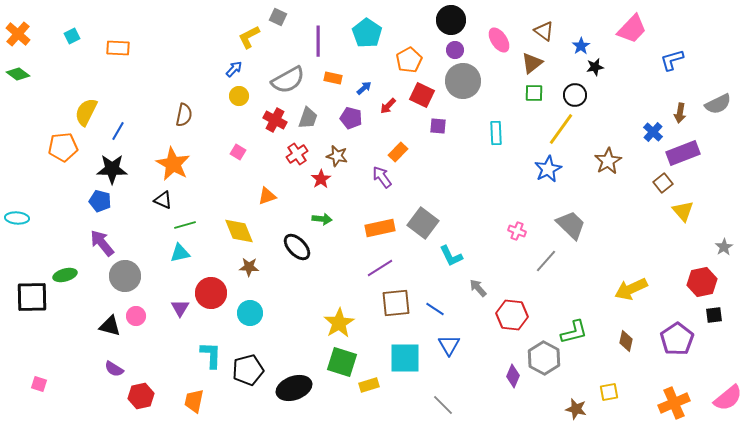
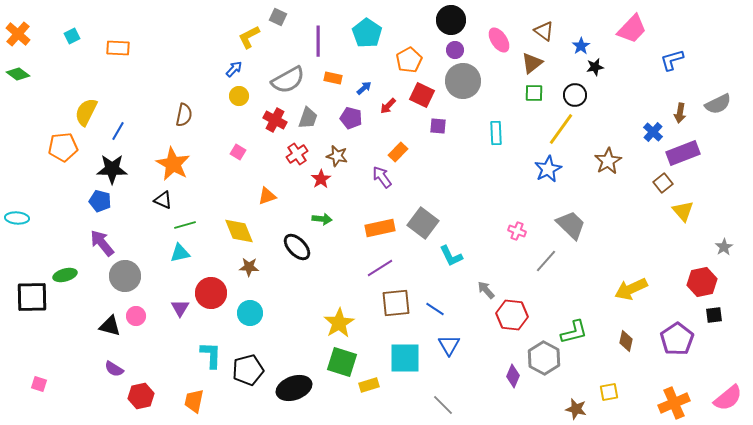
gray arrow at (478, 288): moved 8 px right, 2 px down
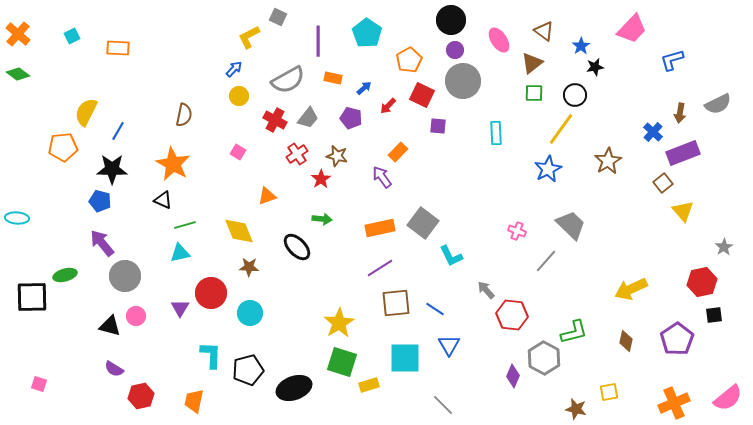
gray trapezoid at (308, 118): rotated 20 degrees clockwise
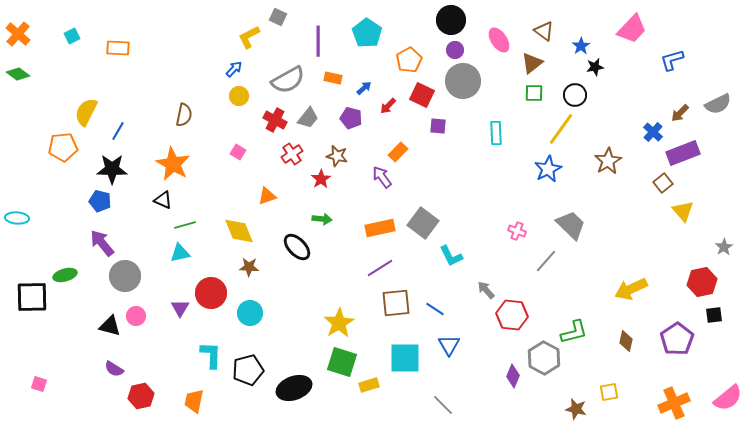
brown arrow at (680, 113): rotated 36 degrees clockwise
red cross at (297, 154): moved 5 px left
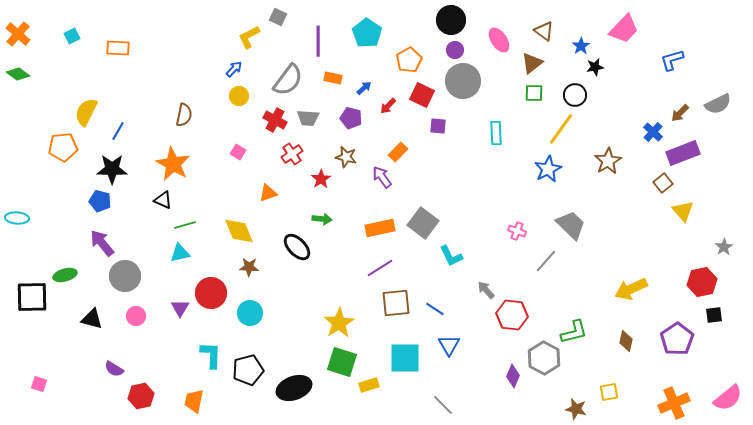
pink trapezoid at (632, 29): moved 8 px left
gray semicircle at (288, 80): rotated 24 degrees counterclockwise
gray trapezoid at (308, 118): rotated 55 degrees clockwise
brown star at (337, 156): moved 9 px right, 1 px down
orange triangle at (267, 196): moved 1 px right, 3 px up
black triangle at (110, 326): moved 18 px left, 7 px up
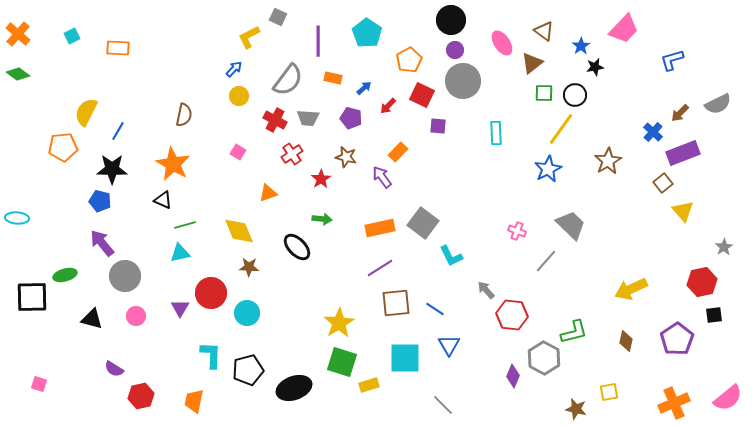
pink ellipse at (499, 40): moved 3 px right, 3 px down
green square at (534, 93): moved 10 px right
cyan circle at (250, 313): moved 3 px left
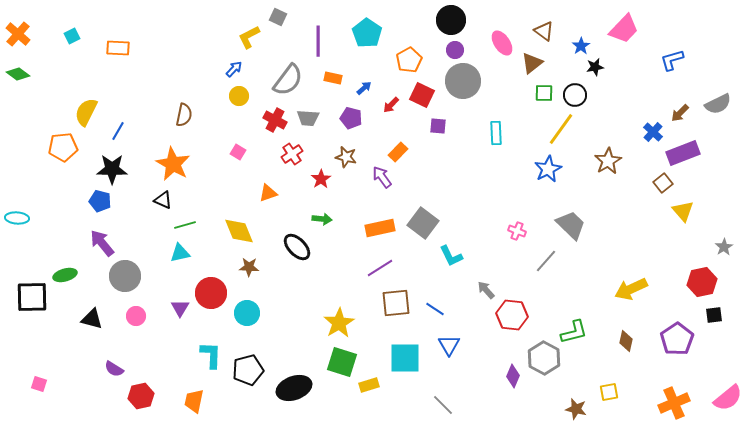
red arrow at (388, 106): moved 3 px right, 1 px up
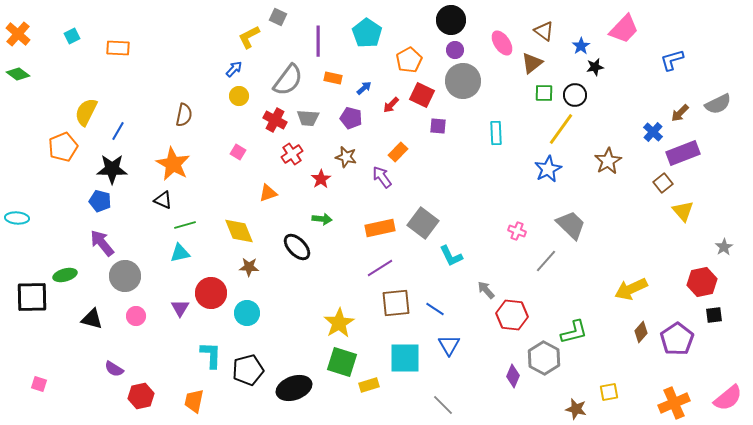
orange pentagon at (63, 147): rotated 16 degrees counterclockwise
brown diamond at (626, 341): moved 15 px right, 9 px up; rotated 30 degrees clockwise
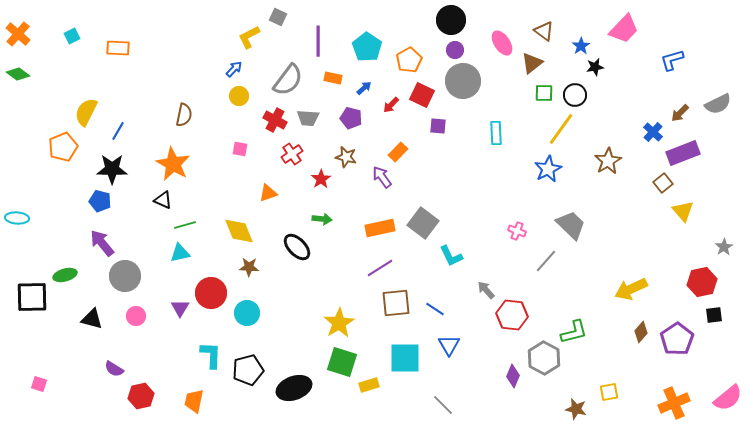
cyan pentagon at (367, 33): moved 14 px down
pink square at (238, 152): moved 2 px right, 3 px up; rotated 21 degrees counterclockwise
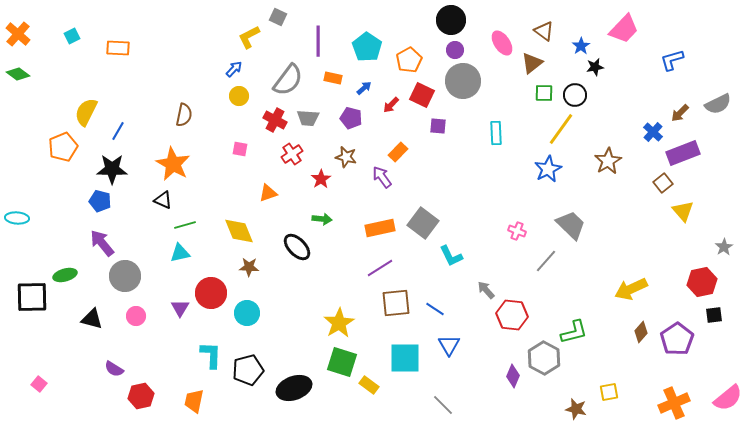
pink square at (39, 384): rotated 21 degrees clockwise
yellow rectangle at (369, 385): rotated 54 degrees clockwise
